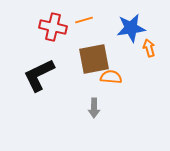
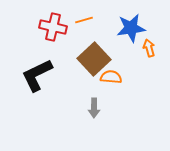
brown square: rotated 32 degrees counterclockwise
black L-shape: moved 2 px left
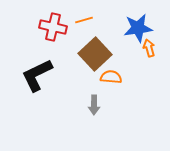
blue star: moved 7 px right
brown square: moved 1 px right, 5 px up
gray arrow: moved 3 px up
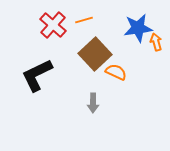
red cross: moved 2 px up; rotated 28 degrees clockwise
orange arrow: moved 7 px right, 6 px up
orange semicircle: moved 5 px right, 5 px up; rotated 20 degrees clockwise
gray arrow: moved 1 px left, 2 px up
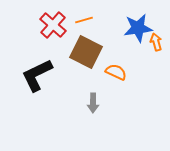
brown square: moved 9 px left, 2 px up; rotated 20 degrees counterclockwise
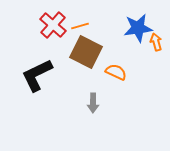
orange line: moved 4 px left, 6 px down
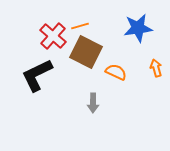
red cross: moved 11 px down
orange arrow: moved 26 px down
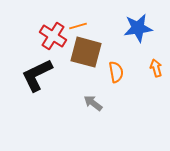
orange line: moved 2 px left
red cross: rotated 8 degrees counterclockwise
brown square: rotated 12 degrees counterclockwise
orange semicircle: rotated 55 degrees clockwise
gray arrow: rotated 126 degrees clockwise
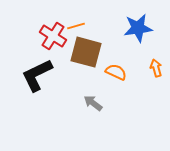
orange line: moved 2 px left
orange semicircle: rotated 55 degrees counterclockwise
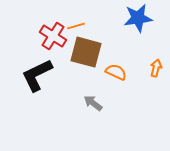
blue star: moved 10 px up
orange arrow: rotated 30 degrees clockwise
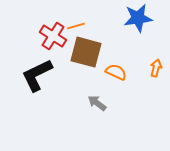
gray arrow: moved 4 px right
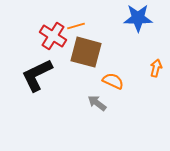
blue star: rotated 8 degrees clockwise
orange semicircle: moved 3 px left, 9 px down
